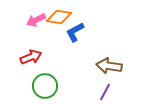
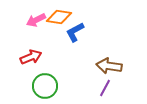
purple line: moved 4 px up
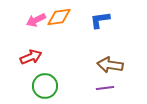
orange diamond: rotated 15 degrees counterclockwise
blue L-shape: moved 25 px right, 12 px up; rotated 20 degrees clockwise
brown arrow: moved 1 px right, 1 px up
purple line: rotated 54 degrees clockwise
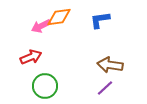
pink arrow: moved 5 px right, 6 px down
purple line: rotated 36 degrees counterclockwise
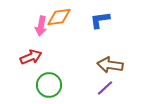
pink arrow: rotated 54 degrees counterclockwise
green circle: moved 4 px right, 1 px up
